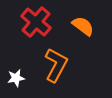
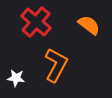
orange semicircle: moved 6 px right, 1 px up
white star: rotated 18 degrees clockwise
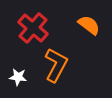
red cross: moved 3 px left, 6 px down
white star: moved 2 px right, 1 px up
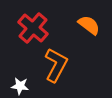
white star: moved 2 px right, 9 px down
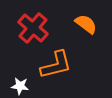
orange semicircle: moved 3 px left, 1 px up
orange L-shape: rotated 48 degrees clockwise
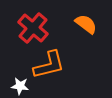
orange L-shape: moved 7 px left
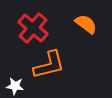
white star: moved 5 px left
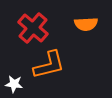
orange semicircle: rotated 140 degrees clockwise
white star: moved 1 px left, 2 px up
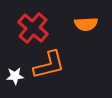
white star: moved 1 px right, 8 px up; rotated 12 degrees counterclockwise
